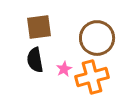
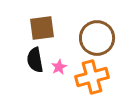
brown square: moved 3 px right, 1 px down
pink star: moved 5 px left, 2 px up
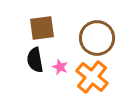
pink star: moved 1 px right; rotated 21 degrees counterclockwise
orange cross: rotated 36 degrees counterclockwise
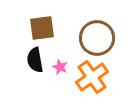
orange cross: rotated 16 degrees clockwise
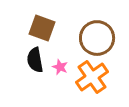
brown square: rotated 28 degrees clockwise
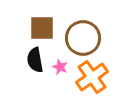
brown square: rotated 20 degrees counterclockwise
brown circle: moved 14 px left
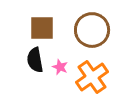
brown circle: moved 9 px right, 8 px up
